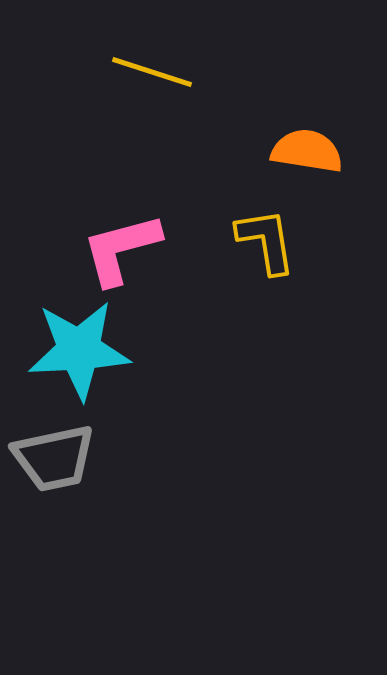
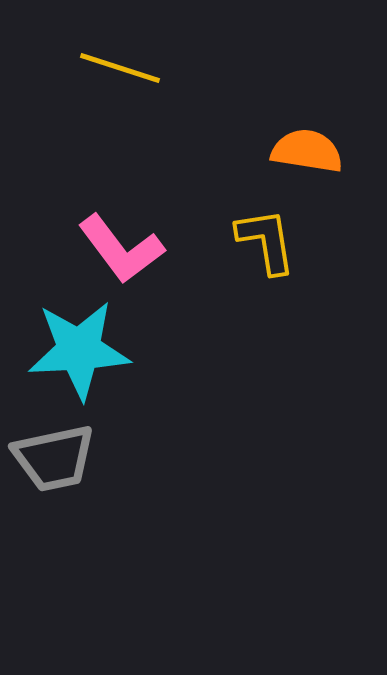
yellow line: moved 32 px left, 4 px up
pink L-shape: rotated 112 degrees counterclockwise
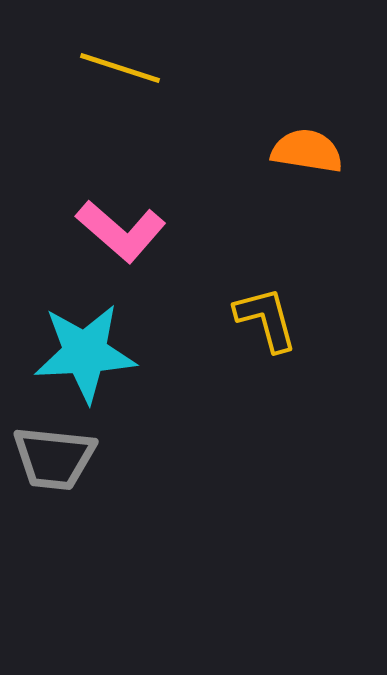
yellow L-shape: moved 78 px down; rotated 6 degrees counterclockwise
pink L-shape: moved 18 px up; rotated 12 degrees counterclockwise
cyan star: moved 6 px right, 3 px down
gray trapezoid: rotated 18 degrees clockwise
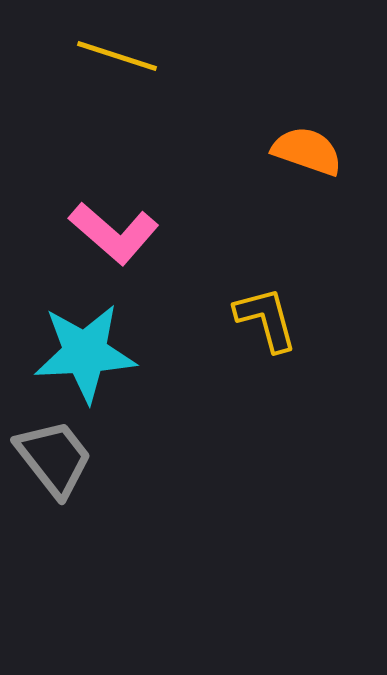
yellow line: moved 3 px left, 12 px up
orange semicircle: rotated 10 degrees clockwise
pink L-shape: moved 7 px left, 2 px down
gray trapezoid: rotated 134 degrees counterclockwise
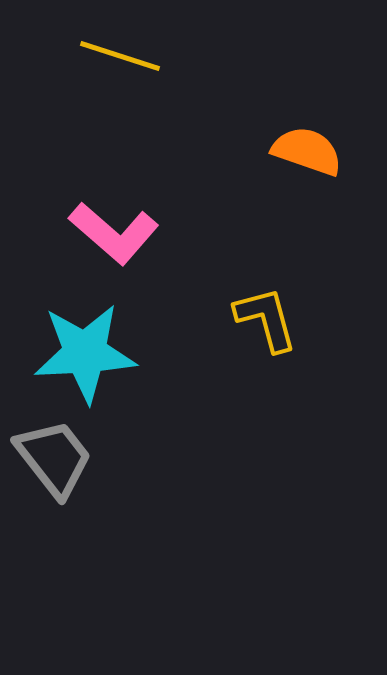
yellow line: moved 3 px right
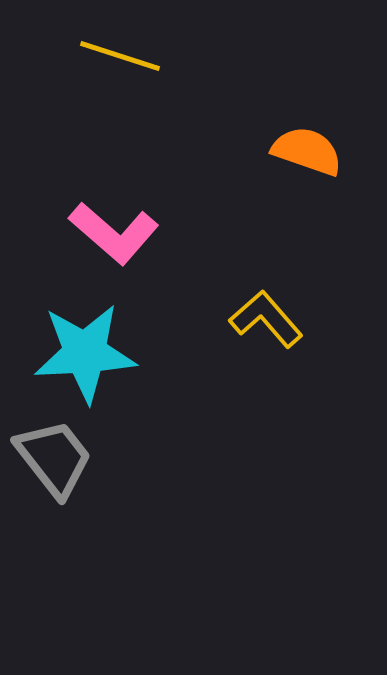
yellow L-shape: rotated 26 degrees counterclockwise
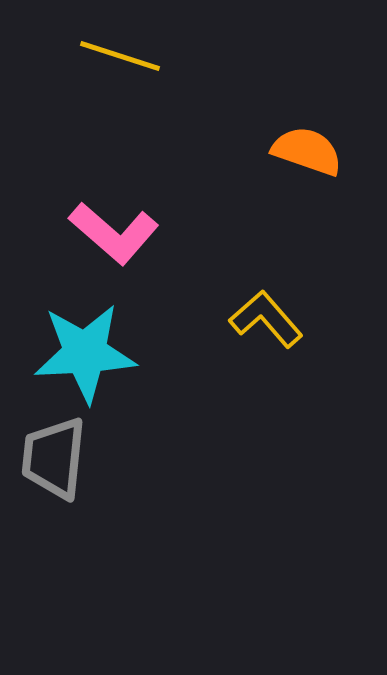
gray trapezoid: rotated 136 degrees counterclockwise
